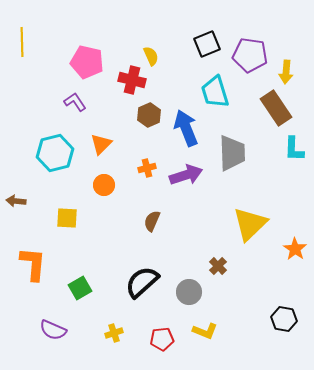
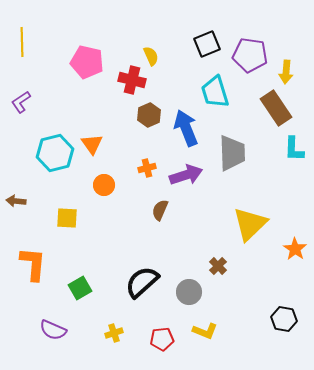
purple L-shape: moved 54 px left; rotated 90 degrees counterclockwise
orange triangle: moved 9 px left; rotated 20 degrees counterclockwise
brown semicircle: moved 8 px right, 11 px up
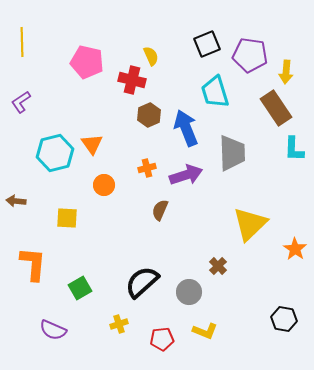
yellow cross: moved 5 px right, 9 px up
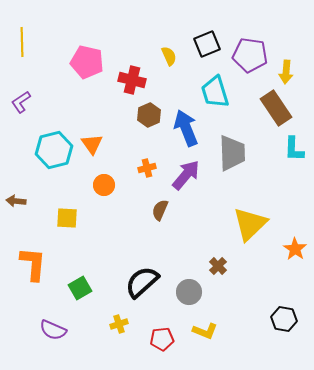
yellow semicircle: moved 18 px right
cyan hexagon: moved 1 px left, 3 px up
purple arrow: rotated 32 degrees counterclockwise
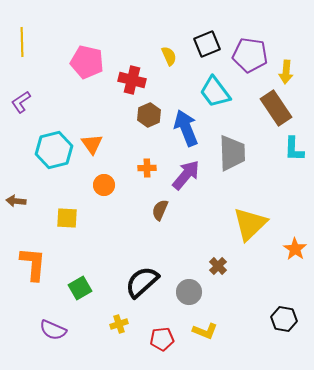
cyan trapezoid: rotated 20 degrees counterclockwise
orange cross: rotated 12 degrees clockwise
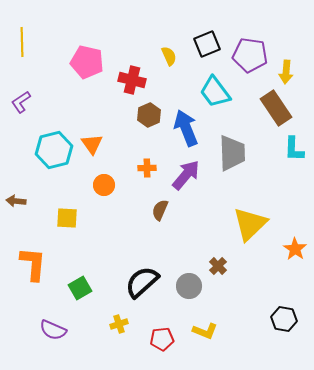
gray circle: moved 6 px up
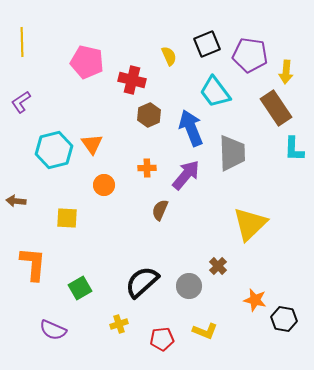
blue arrow: moved 5 px right
orange star: moved 40 px left, 51 px down; rotated 20 degrees counterclockwise
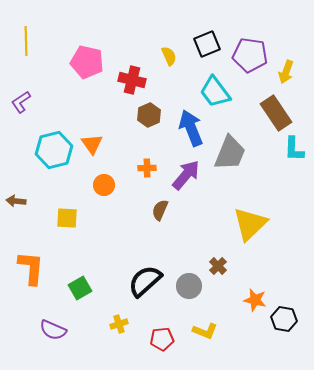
yellow line: moved 4 px right, 1 px up
yellow arrow: rotated 15 degrees clockwise
brown rectangle: moved 5 px down
gray trapezoid: moved 2 px left; rotated 24 degrees clockwise
orange L-shape: moved 2 px left, 4 px down
black semicircle: moved 3 px right, 1 px up
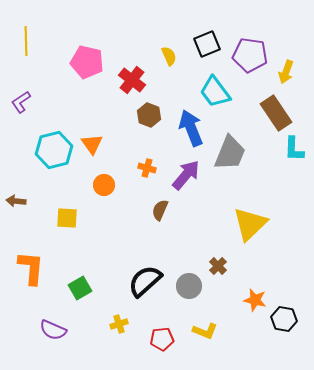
red cross: rotated 24 degrees clockwise
brown hexagon: rotated 15 degrees counterclockwise
orange cross: rotated 18 degrees clockwise
